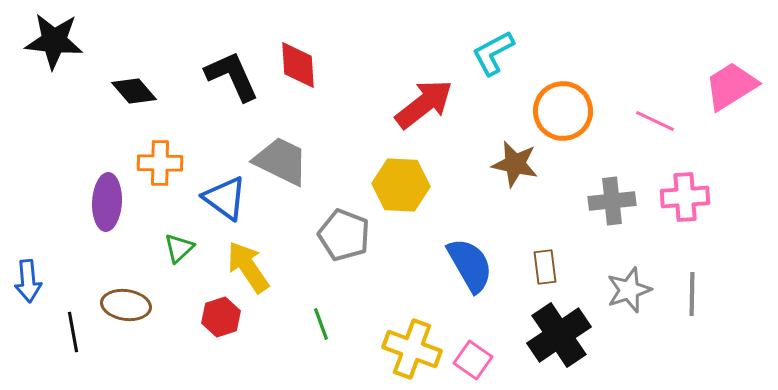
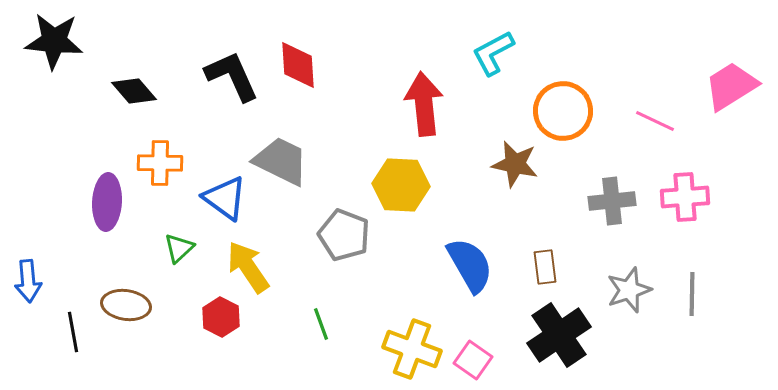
red arrow: rotated 58 degrees counterclockwise
red hexagon: rotated 15 degrees counterclockwise
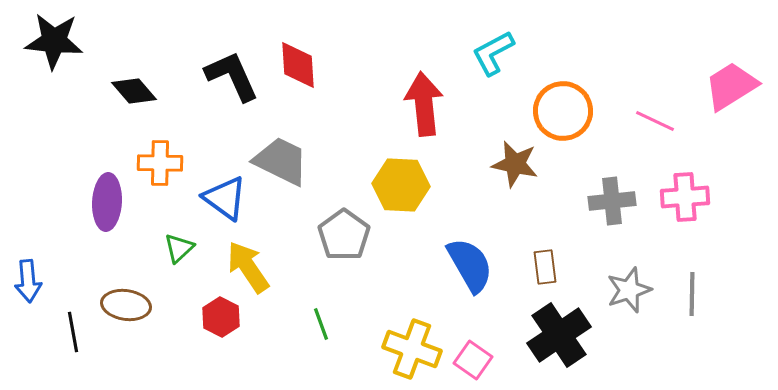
gray pentagon: rotated 15 degrees clockwise
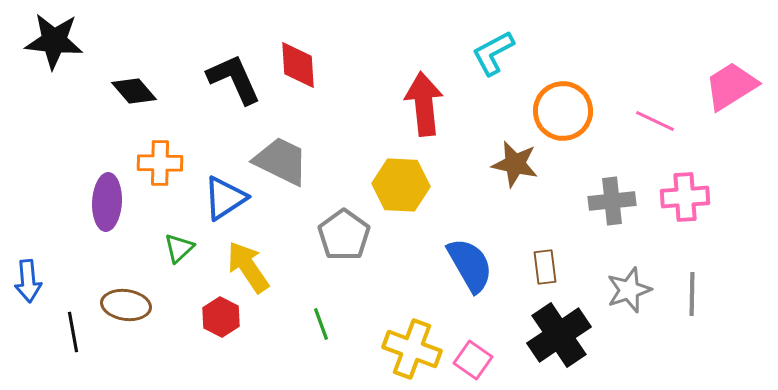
black L-shape: moved 2 px right, 3 px down
blue triangle: rotated 51 degrees clockwise
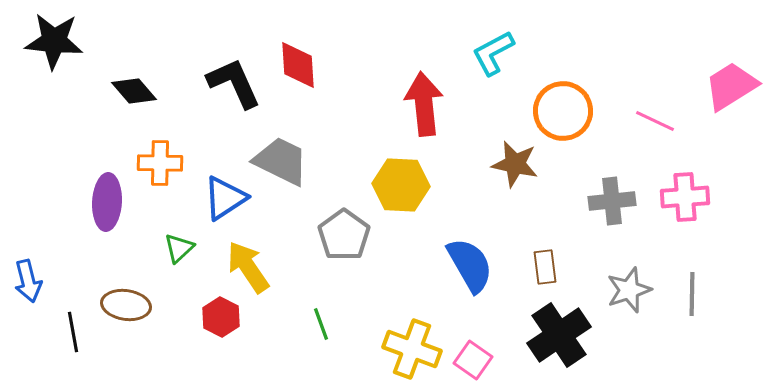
black L-shape: moved 4 px down
blue arrow: rotated 9 degrees counterclockwise
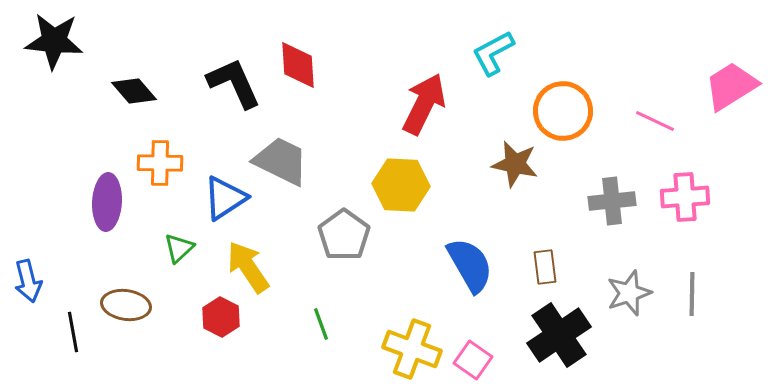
red arrow: rotated 32 degrees clockwise
gray star: moved 3 px down
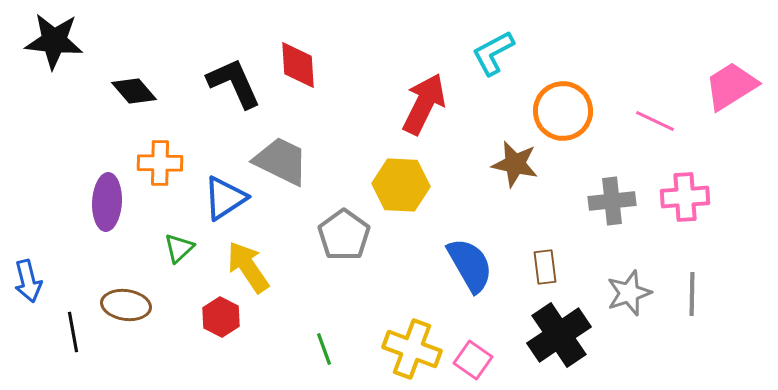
green line: moved 3 px right, 25 px down
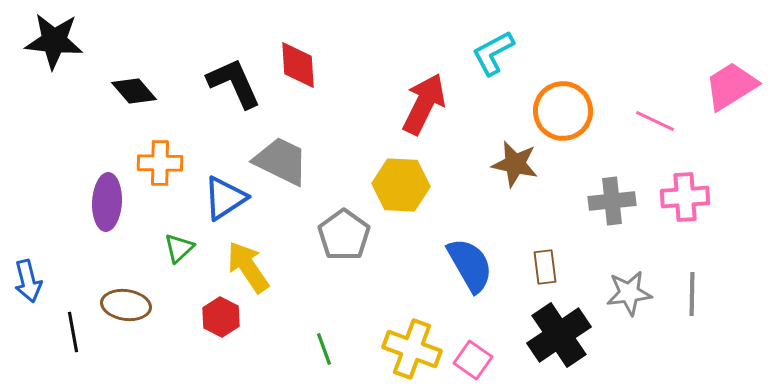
gray star: rotated 12 degrees clockwise
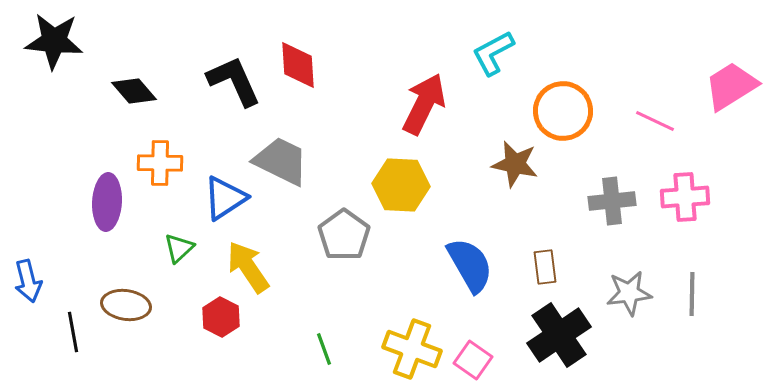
black L-shape: moved 2 px up
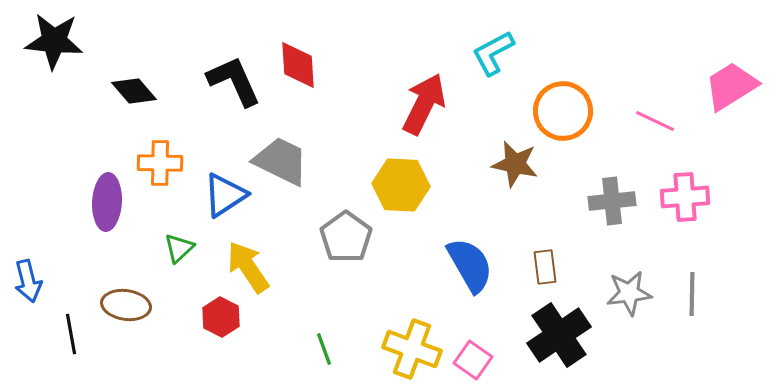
blue triangle: moved 3 px up
gray pentagon: moved 2 px right, 2 px down
black line: moved 2 px left, 2 px down
